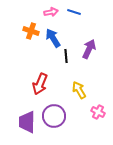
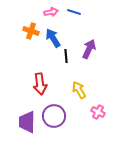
red arrow: rotated 30 degrees counterclockwise
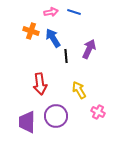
purple circle: moved 2 px right
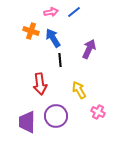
blue line: rotated 56 degrees counterclockwise
black line: moved 6 px left, 4 px down
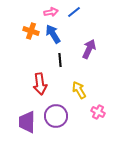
blue arrow: moved 4 px up
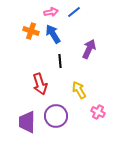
black line: moved 1 px down
red arrow: rotated 10 degrees counterclockwise
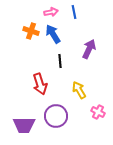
blue line: rotated 64 degrees counterclockwise
purple trapezoid: moved 3 px left, 3 px down; rotated 90 degrees counterclockwise
